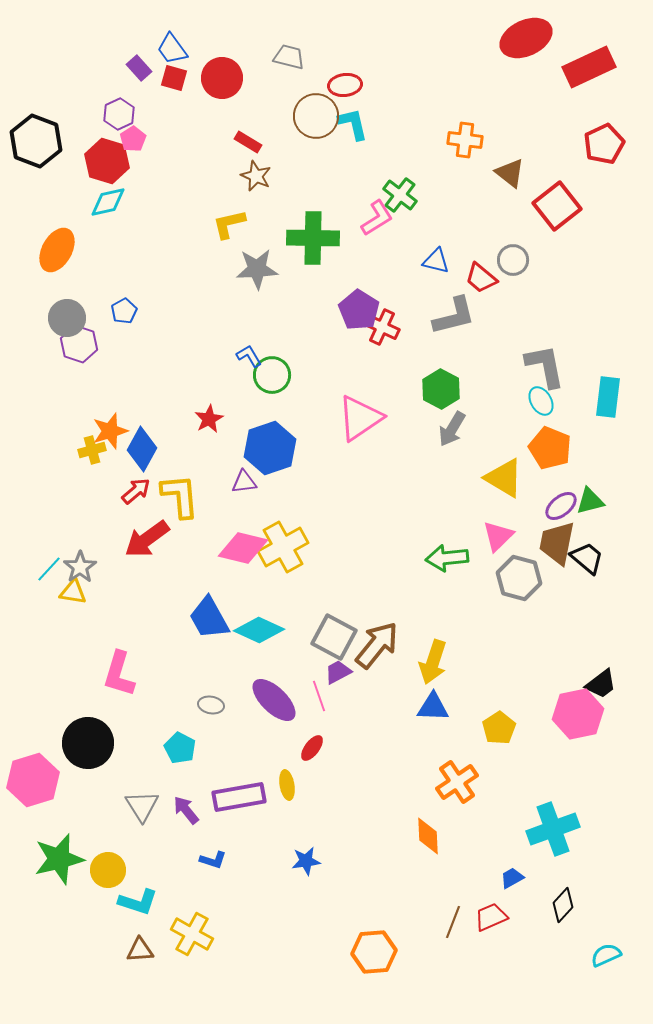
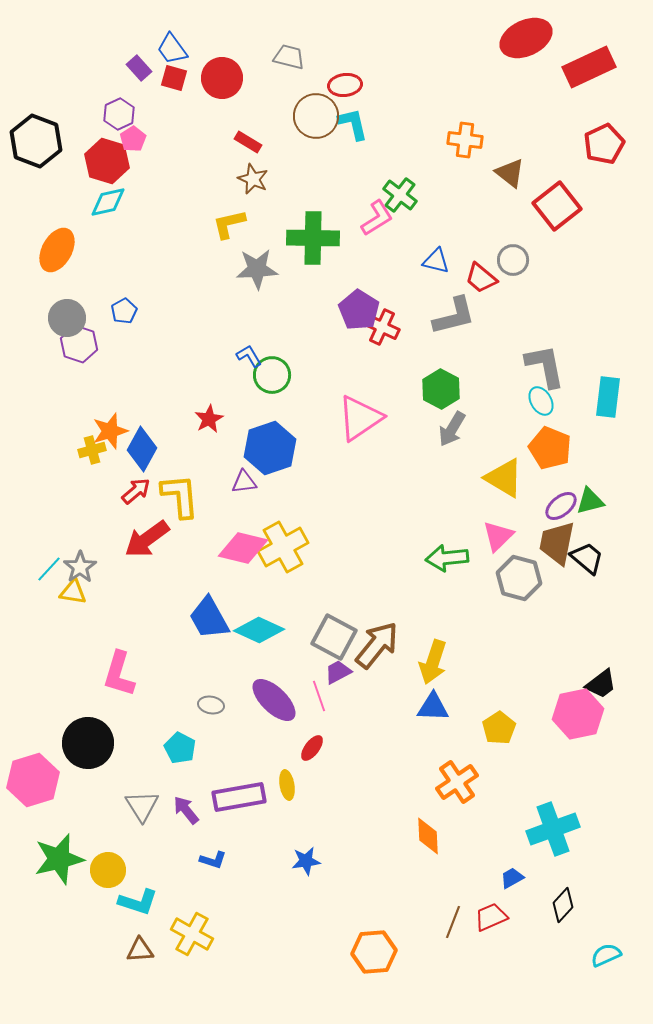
brown star at (256, 176): moved 3 px left, 3 px down
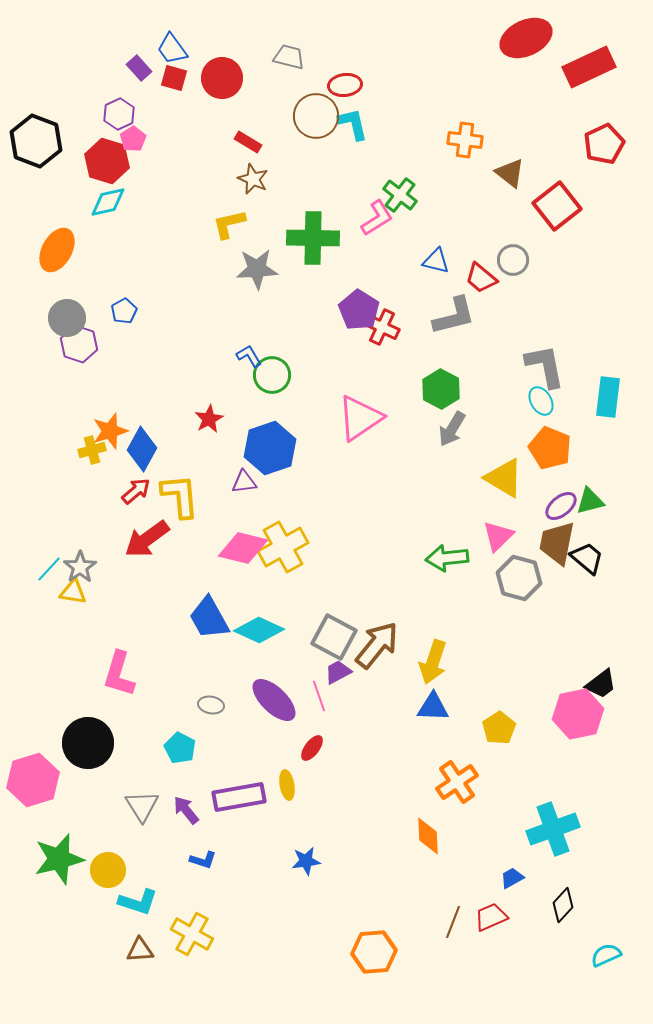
blue L-shape at (213, 860): moved 10 px left
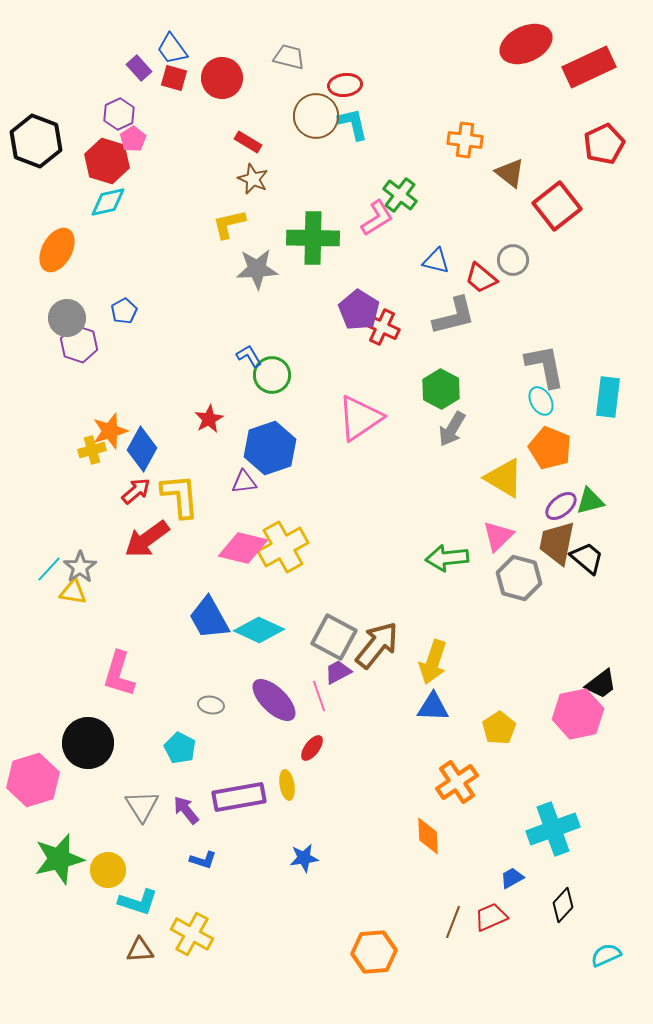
red ellipse at (526, 38): moved 6 px down
blue star at (306, 861): moved 2 px left, 3 px up
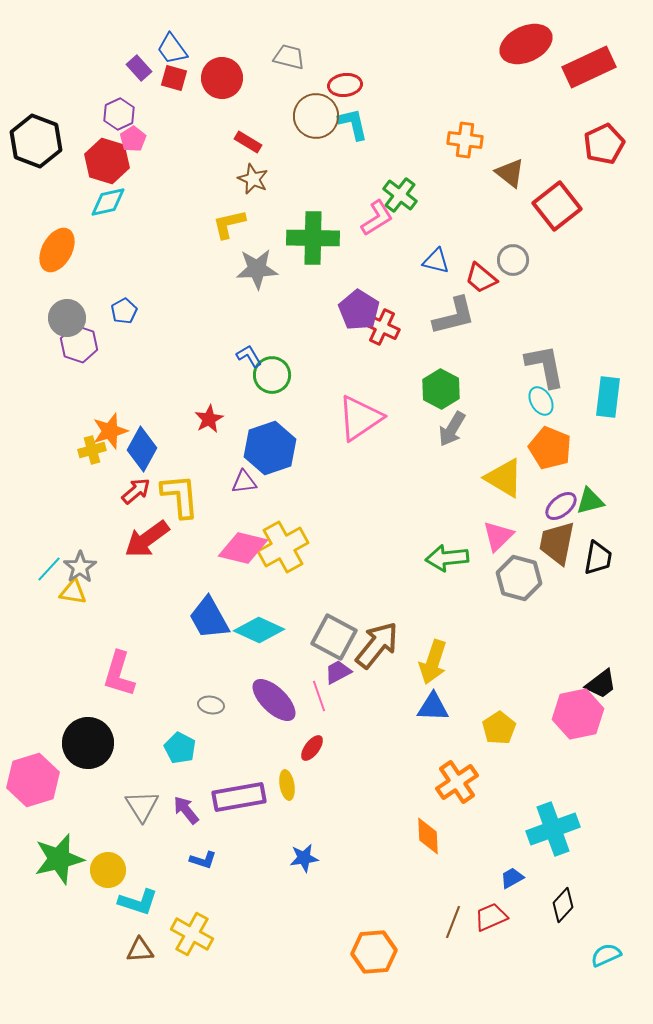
black trapezoid at (587, 558): moved 11 px right; rotated 60 degrees clockwise
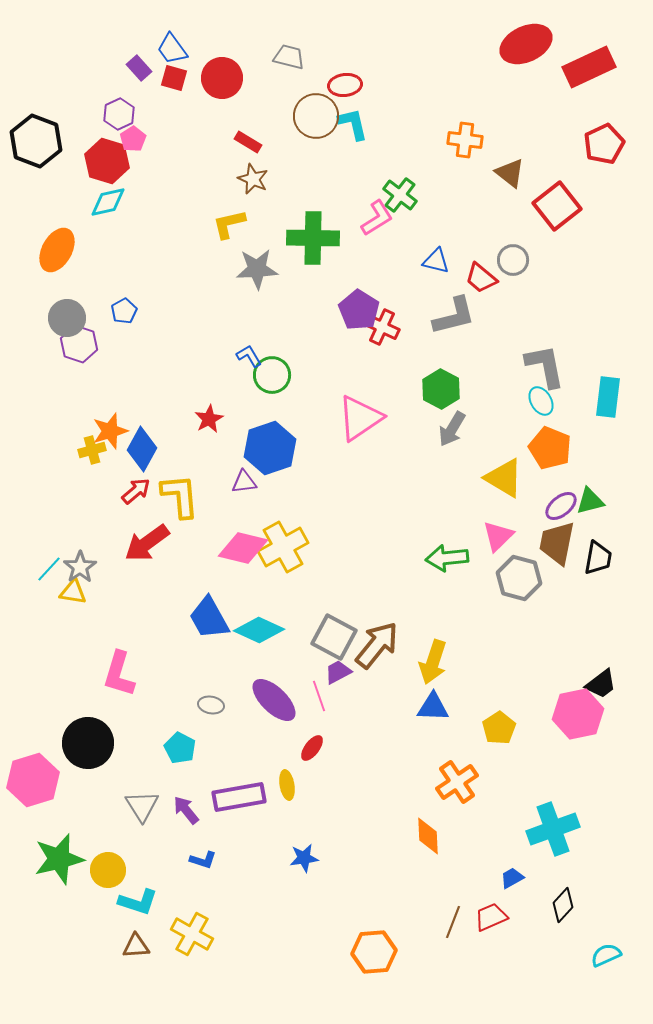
red arrow at (147, 539): moved 4 px down
brown triangle at (140, 950): moved 4 px left, 4 px up
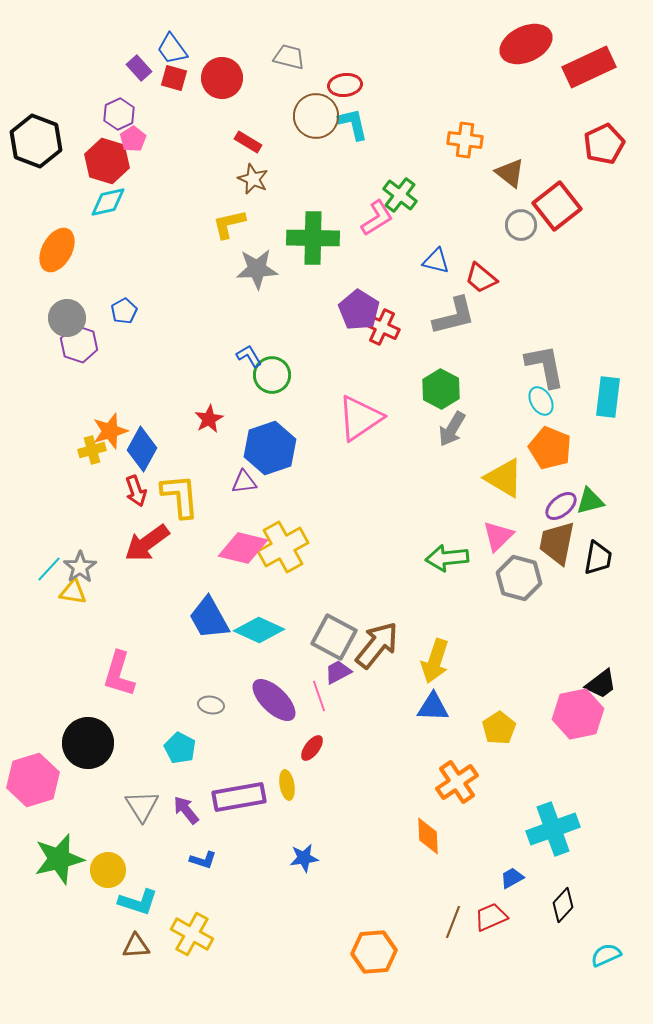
gray circle at (513, 260): moved 8 px right, 35 px up
red arrow at (136, 491): rotated 112 degrees clockwise
yellow arrow at (433, 662): moved 2 px right, 1 px up
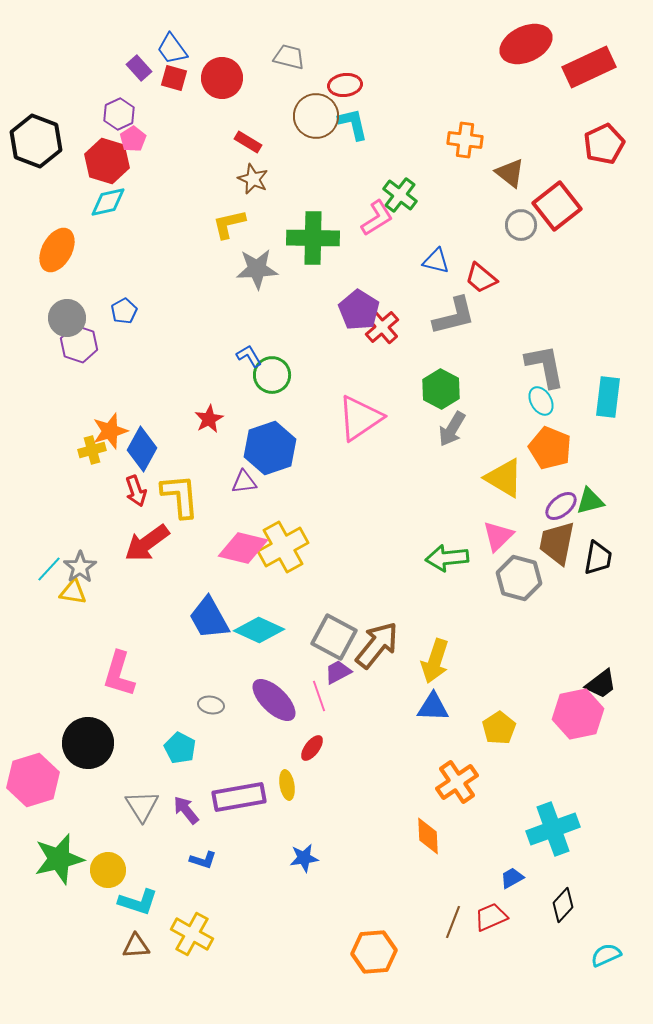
red cross at (382, 327): rotated 24 degrees clockwise
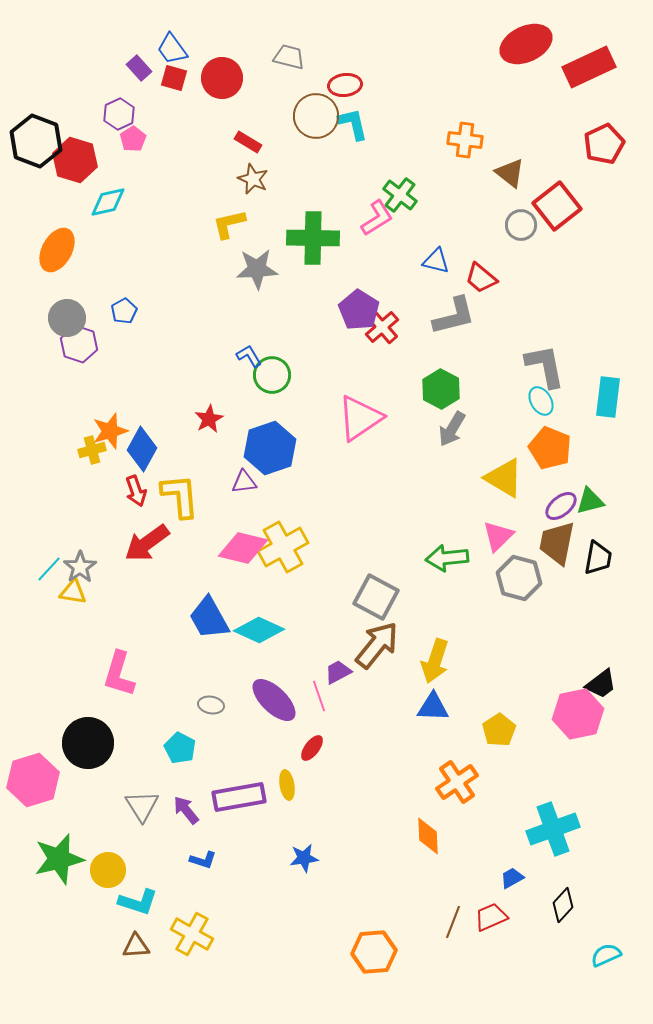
red hexagon at (107, 161): moved 32 px left, 1 px up
gray square at (334, 637): moved 42 px right, 40 px up
yellow pentagon at (499, 728): moved 2 px down
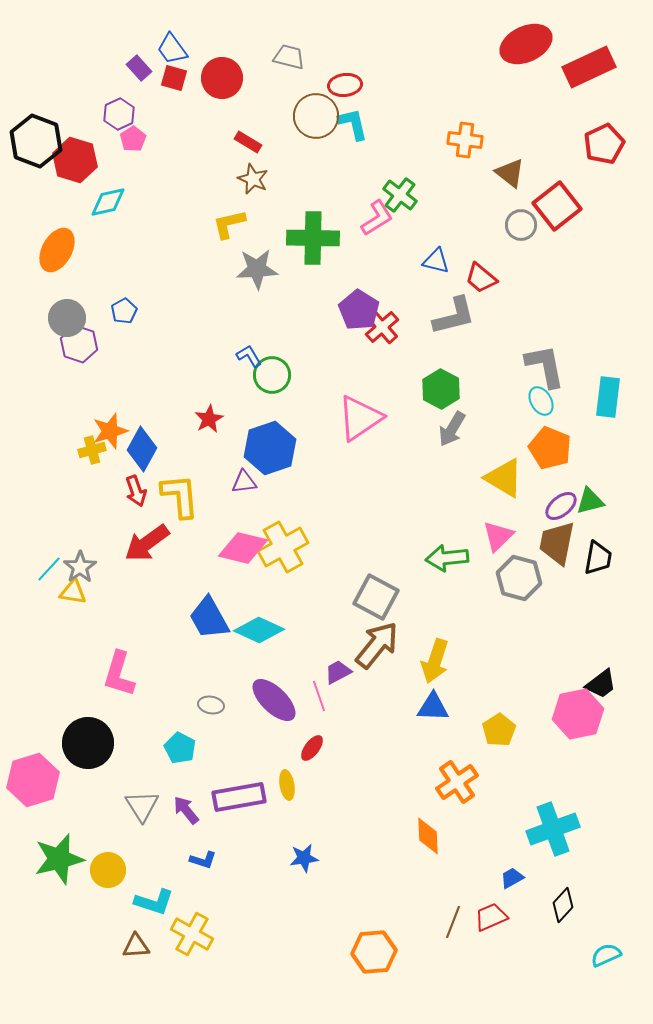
cyan L-shape at (138, 902): moved 16 px right
